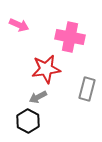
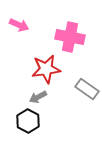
gray rectangle: rotated 70 degrees counterclockwise
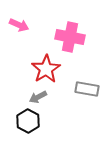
red star: rotated 24 degrees counterclockwise
gray rectangle: rotated 25 degrees counterclockwise
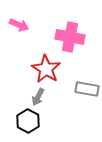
red star: rotated 8 degrees counterclockwise
gray arrow: rotated 36 degrees counterclockwise
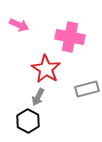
gray rectangle: rotated 25 degrees counterclockwise
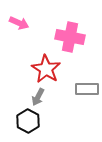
pink arrow: moved 2 px up
gray rectangle: rotated 15 degrees clockwise
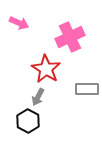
pink cross: rotated 36 degrees counterclockwise
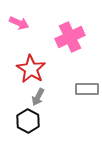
red star: moved 15 px left
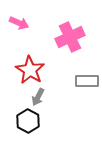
red star: moved 1 px left, 1 px down
gray rectangle: moved 8 px up
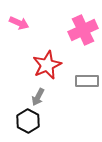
pink cross: moved 13 px right, 7 px up
red star: moved 17 px right, 5 px up; rotated 16 degrees clockwise
